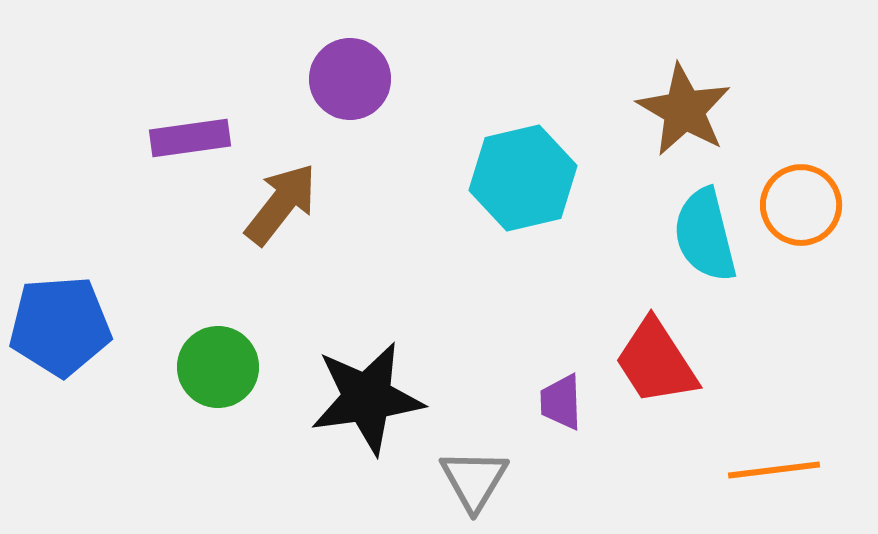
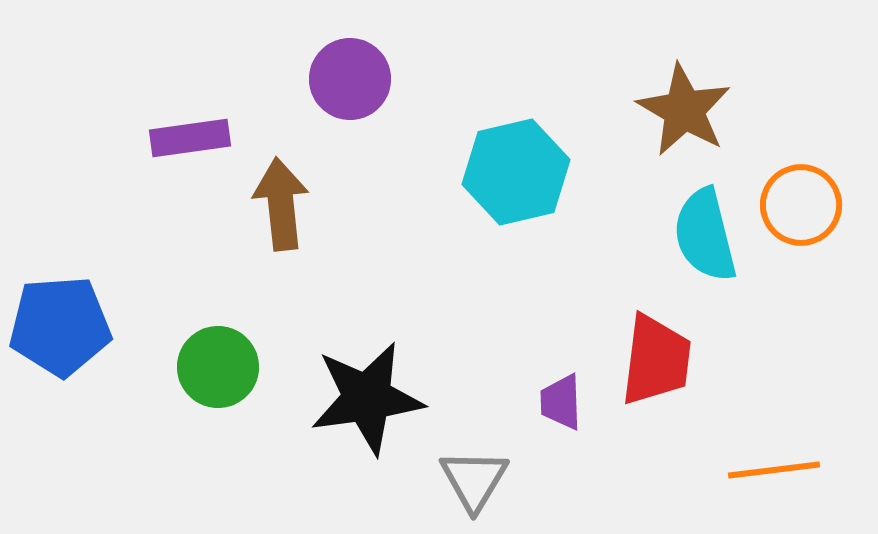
cyan hexagon: moved 7 px left, 6 px up
brown arrow: rotated 44 degrees counterclockwise
red trapezoid: moved 2 px up; rotated 140 degrees counterclockwise
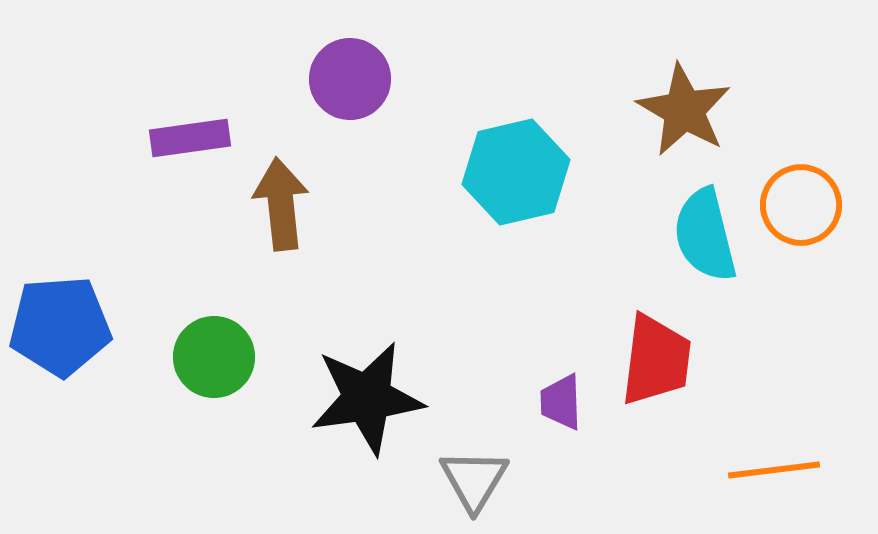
green circle: moved 4 px left, 10 px up
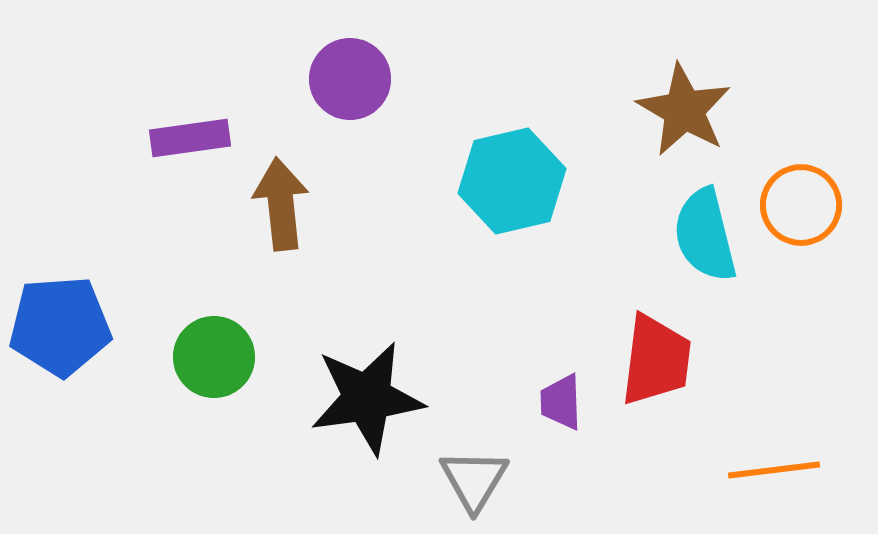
cyan hexagon: moved 4 px left, 9 px down
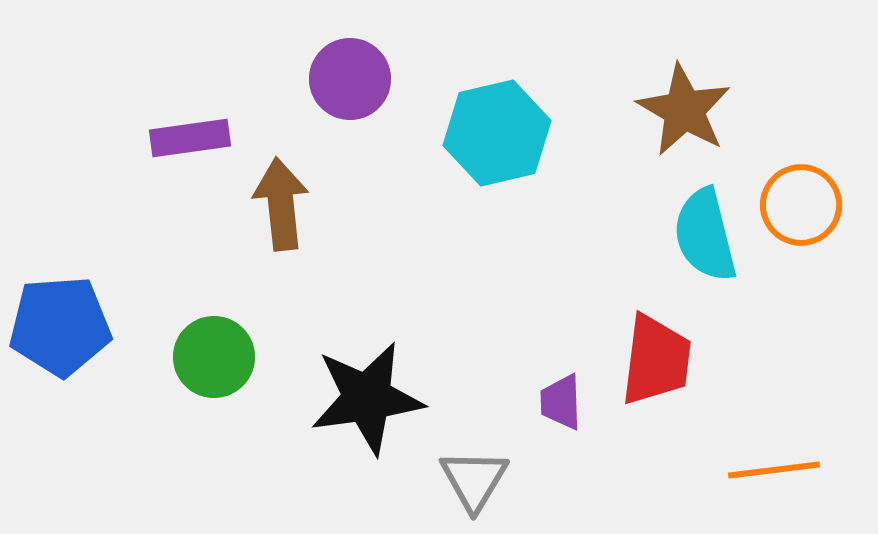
cyan hexagon: moved 15 px left, 48 px up
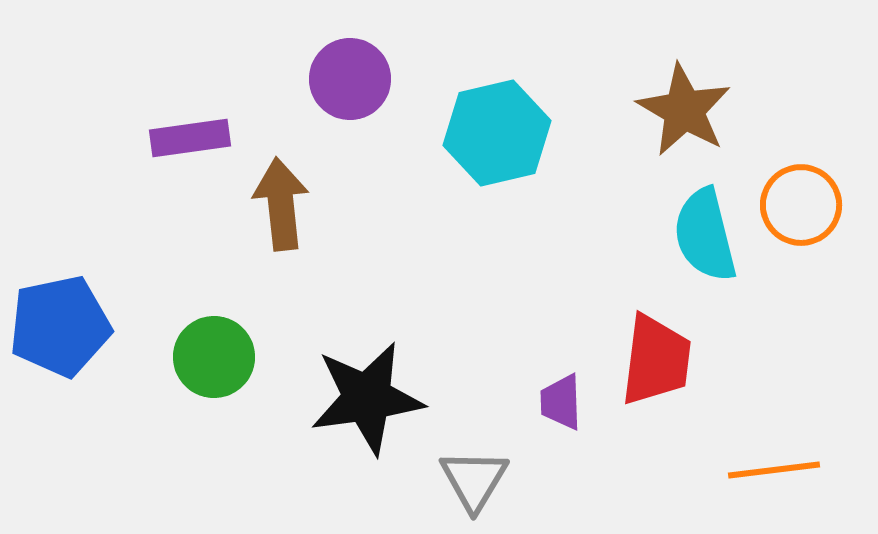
blue pentagon: rotated 8 degrees counterclockwise
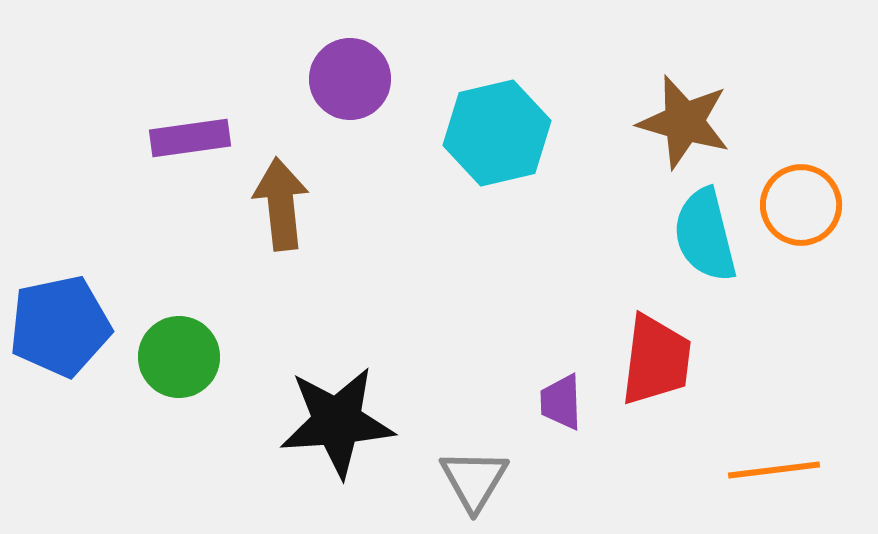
brown star: moved 12 px down; rotated 14 degrees counterclockwise
green circle: moved 35 px left
black star: moved 30 px left, 24 px down; rotated 4 degrees clockwise
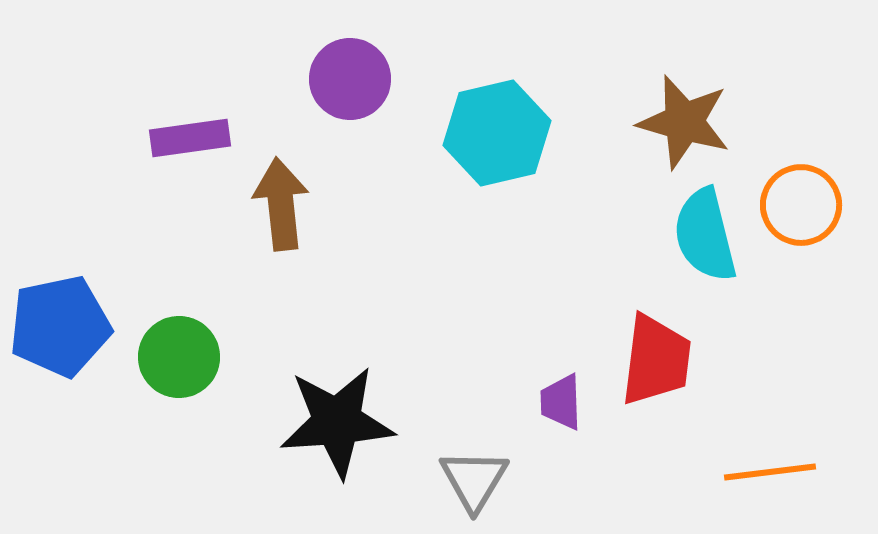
orange line: moved 4 px left, 2 px down
